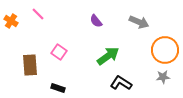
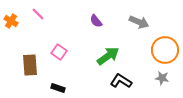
gray star: moved 1 px left, 1 px down; rotated 16 degrees clockwise
black L-shape: moved 2 px up
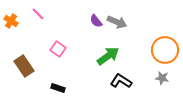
gray arrow: moved 22 px left
pink square: moved 1 px left, 3 px up
brown rectangle: moved 6 px left, 1 px down; rotated 30 degrees counterclockwise
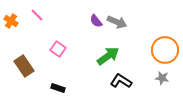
pink line: moved 1 px left, 1 px down
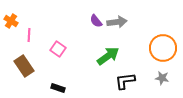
pink line: moved 8 px left, 20 px down; rotated 48 degrees clockwise
gray arrow: rotated 30 degrees counterclockwise
orange circle: moved 2 px left, 2 px up
black L-shape: moved 4 px right; rotated 40 degrees counterclockwise
